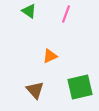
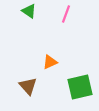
orange triangle: moved 6 px down
brown triangle: moved 7 px left, 4 px up
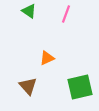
orange triangle: moved 3 px left, 4 px up
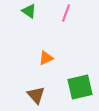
pink line: moved 1 px up
orange triangle: moved 1 px left
brown triangle: moved 8 px right, 9 px down
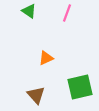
pink line: moved 1 px right
